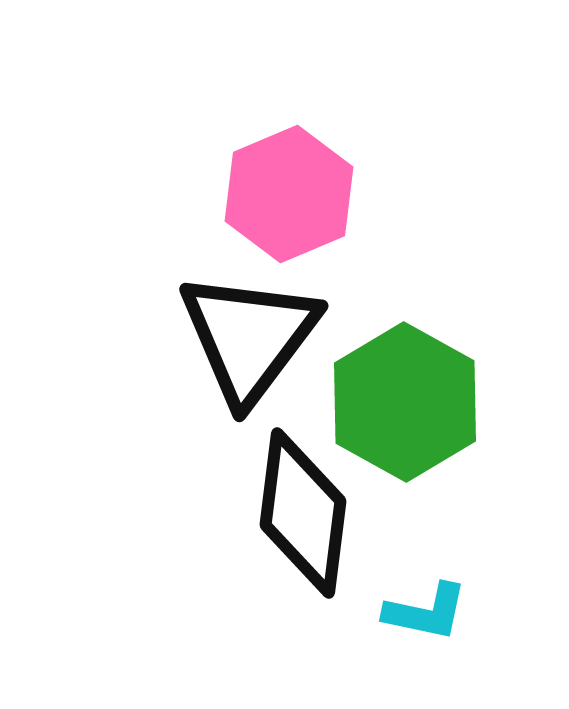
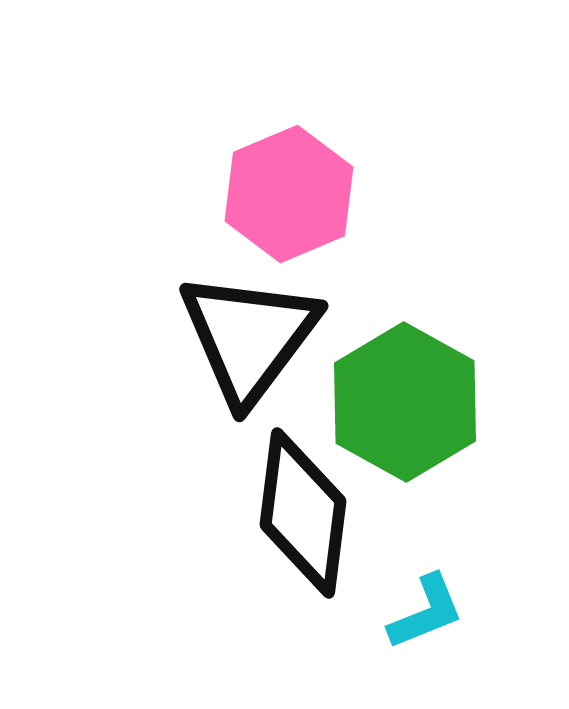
cyan L-shape: rotated 34 degrees counterclockwise
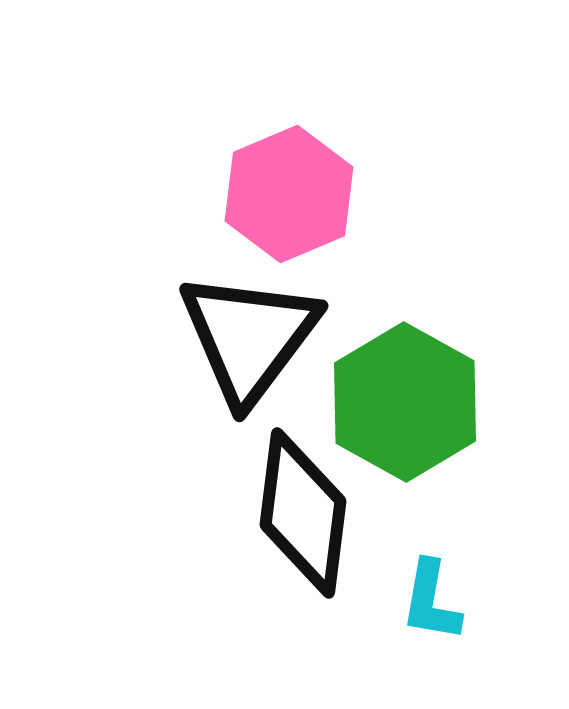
cyan L-shape: moved 5 px right, 11 px up; rotated 122 degrees clockwise
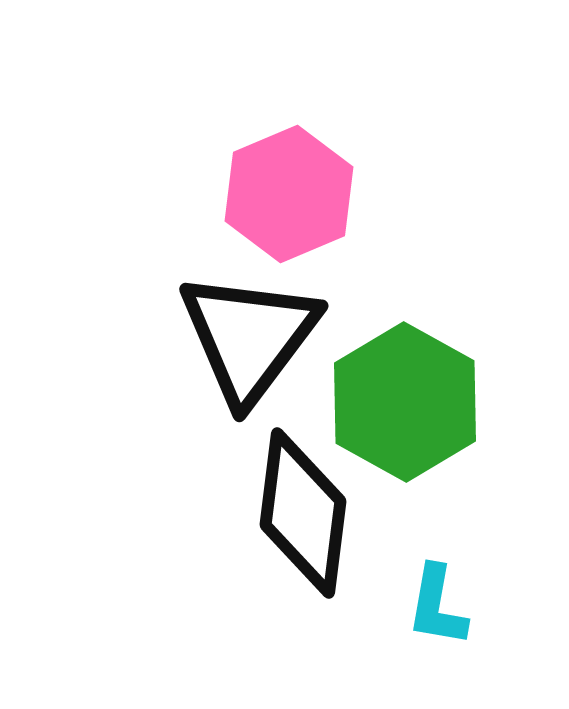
cyan L-shape: moved 6 px right, 5 px down
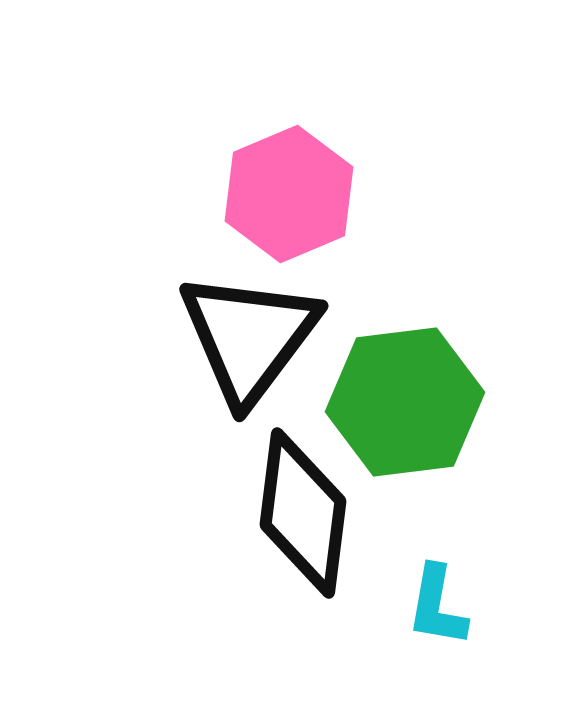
green hexagon: rotated 24 degrees clockwise
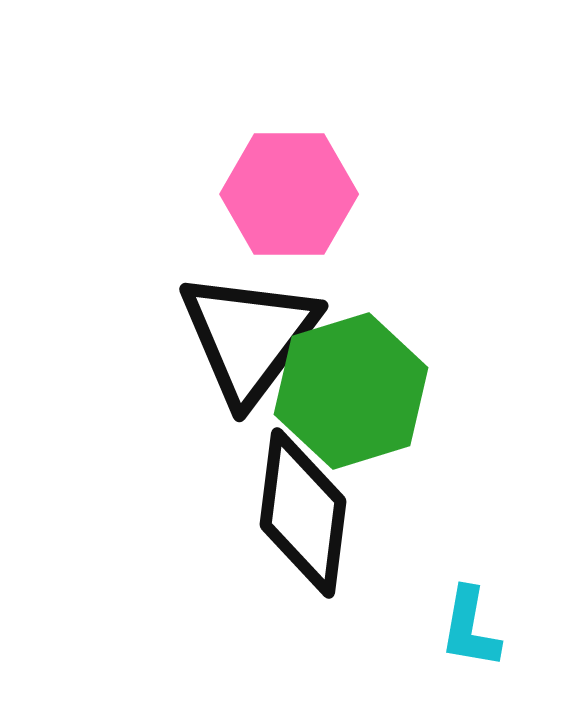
pink hexagon: rotated 23 degrees clockwise
green hexagon: moved 54 px left, 11 px up; rotated 10 degrees counterclockwise
cyan L-shape: moved 33 px right, 22 px down
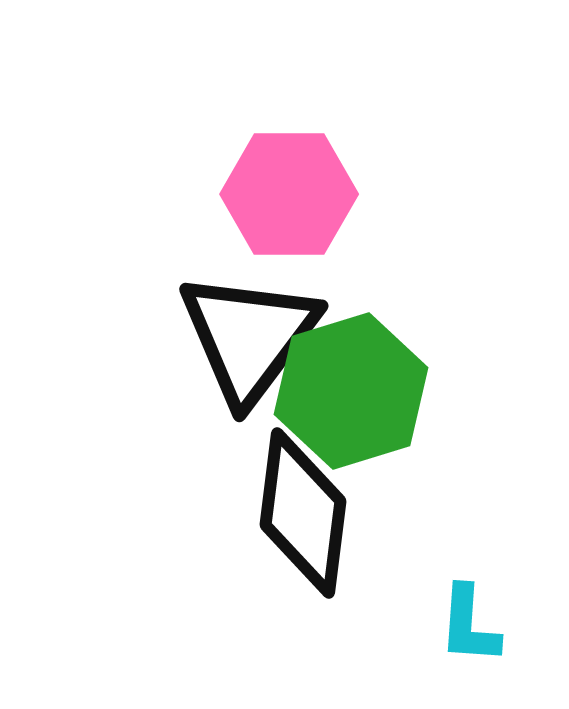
cyan L-shape: moved 1 px left, 3 px up; rotated 6 degrees counterclockwise
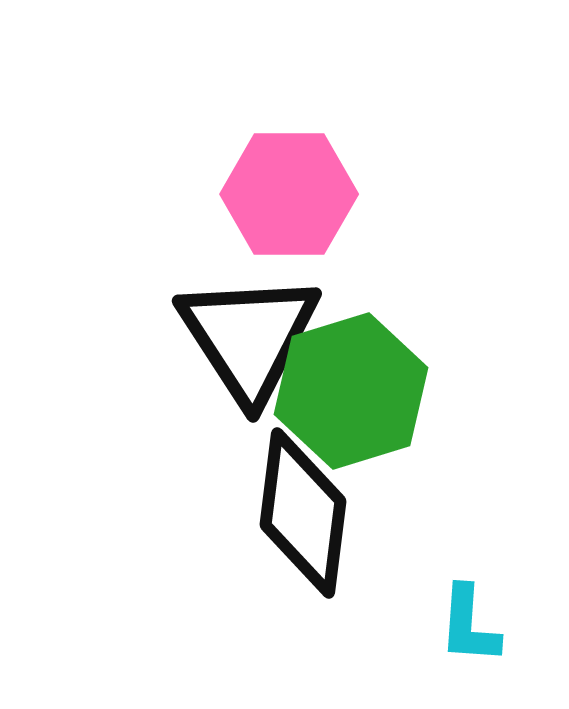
black triangle: rotated 10 degrees counterclockwise
